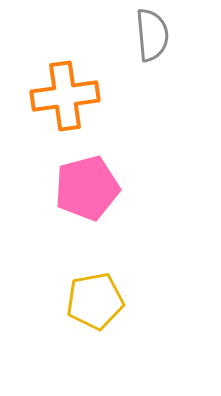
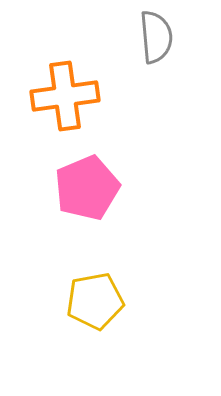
gray semicircle: moved 4 px right, 2 px down
pink pentagon: rotated 8 degrees counterclockwise
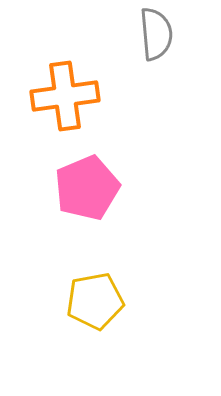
gray semicircle: moved 3 px up
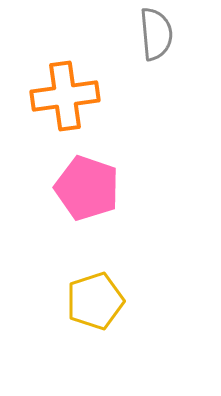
pink pentagon: rotated 30 degrees counterclockwise
yellow pentagon: rotated 8 degrees counterclockwise
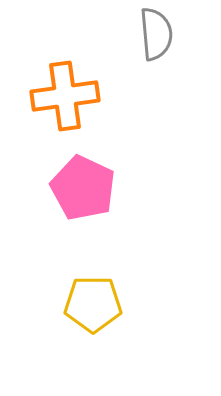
pink pentagon: moved 4 px left; rotated 6 degrees clockwise
yellow pentagon: moved 2 px left, 3 px down; rotated 18 degrees clockwise
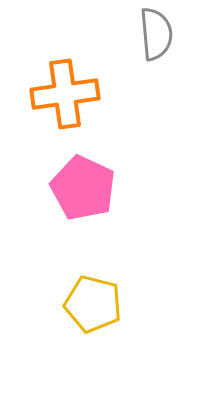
orange cross: moved 2 px up
yellow pentagon: rotated 14 degrees clockwise
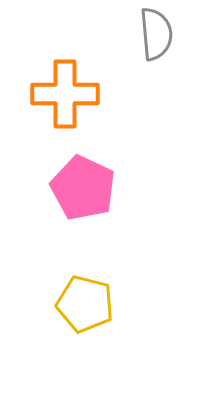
orange cross: rotated 8 degrees clockwise
yellow pentagon: moved 8 px left
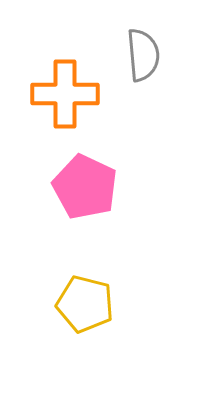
gray semicircle: moved 13 px left, 21 px down
pink pentagon: moved 2 px right, 1 px up
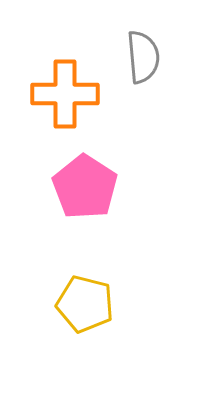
gray semicircle: moved 2 px down
pink pentagon: rotated 8 degrees clockwise
